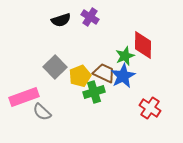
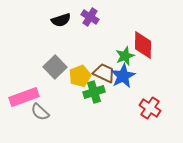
gray semicircle: moved 2 px left
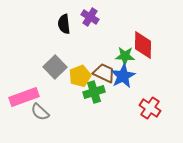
black semicircle: moved 3 px right, 4 px down; rotated 102 degrees clockwise
green star: rotated 24 degrees clockwise
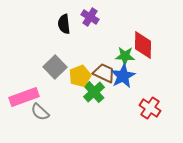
green cross: rotated 25 degrees counterclockwise
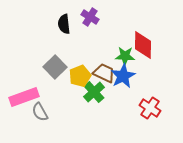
gray semicircle: rotated 18 degrees clockwise
